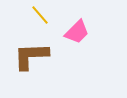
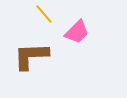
yellow line: moved 4 px right, 1 px up
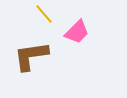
brown L-shape: rotated 6 degrees counterclockwise
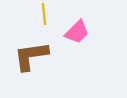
yellow line: rotated 35 degrees clockwise
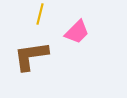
yellow line: moved 4 px left; rotated 20 degrees clockwise
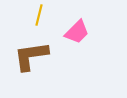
yellow line: moved 1 px left, 1 px down
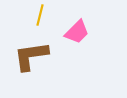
yellow line: moved 1 px right
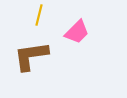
yellow line: moved 1 px left
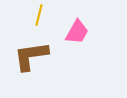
pink trapezoid: rotated 16 degrees counterclockwise
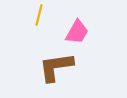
brown L-shape: moved 25 px right, 11 px down
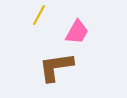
yellow line: rotated 15 degrees clockwise
